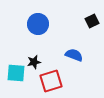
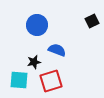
blue circle: moved 1 px left, 1 px down
blue semicircle: moved 17 px left, 5 px up
cyan square: moved 3 px right, 7 px down
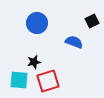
blue circle: moved 2 px up
blue semicircle: moved 17 px right, 8 px up
red square: moved 3 px left
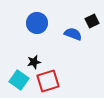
blue semicircle: moved 1 px left, 8 px up
cyan square: rotated 30 degrees clockwise
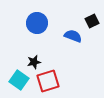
blue semicircle: moved 2 px down
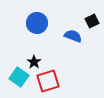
black star: rotated 24 degrees counterclockwise
cyan square: moved 3 px up
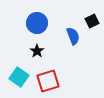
blue semicircle: rotated 48 degrees clockwise
black star: moved 3 px right, 11 px up
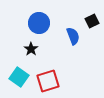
blue circle: moved 2 px right
black star: moved 6 px left, 2 px up
